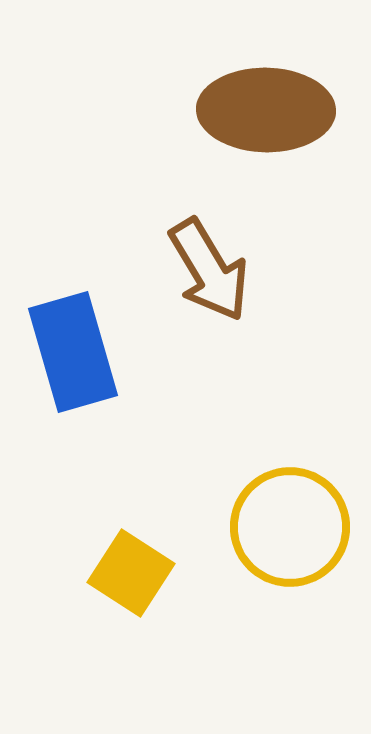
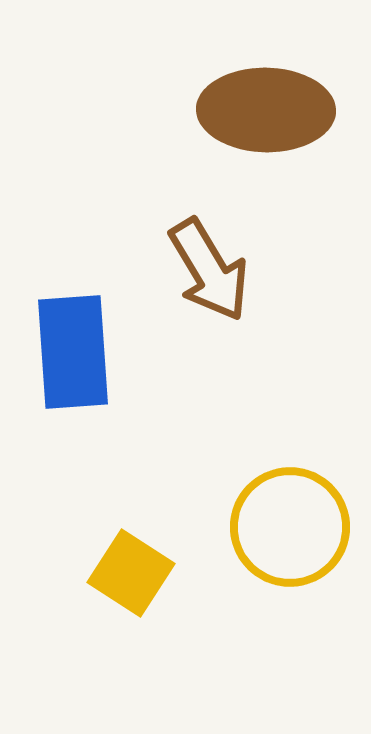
blue rectangle: rotated 12 degrees clockwise
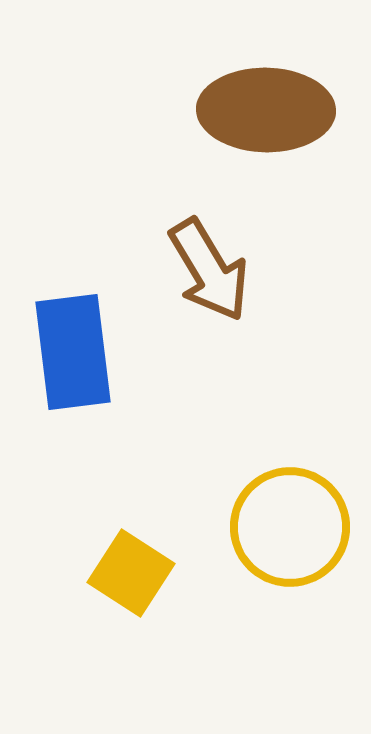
blue rectangle: rotated 3 degrees counterclockwise
